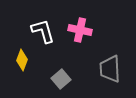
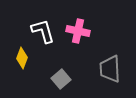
pink cross: moved 2 px left, 1 px down
yellow diamond: moved 2 px up
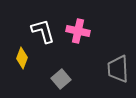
gray trapezoid: moved 8 px right
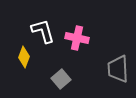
pink cross: moved 1 px left, 7 px down
yellow diamond: moved 2 px right, 1 px up
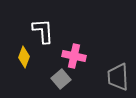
white L-shape: rotated 12 degrees clockwise
pink cross: moved 3 px left, 18 px down
gray trapezoid: moved 8 px down
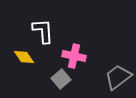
yellow diamond: rotated 55 degrees counterclockwise
gray trapezoid: rotated 56 degrees clockwise
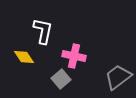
white L-shape: rotated 16 degrees clockwise
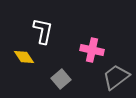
pink cross: moved 18 px right, 6 px up
gray trapezoid: moved 2 px left
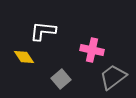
white L-shape: rotated 96 degrees counterclockwise
gray trapezoid: moved 3 px left
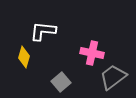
pink cross: moved 3 px down
yellow diamond: rotated 50 degrees clockwise
gray square: moved 3 px down
